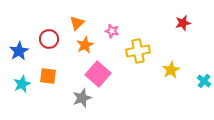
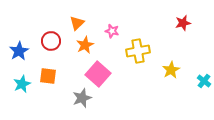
red circle: moved 2 px right, 2 px down
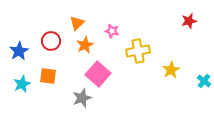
red star: moved 6 px right, 2 px up
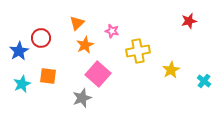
red circle: moved 10 px left, 3 px up
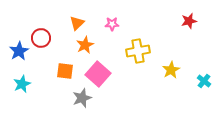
pink star: moved 7 px up; rotated 16 degrees counterclockwise
orange square: moved 17 px right, 5 px up
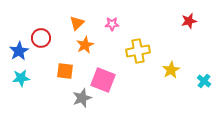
pink square: moved 5 px right, 6 px down; rotated 20 degrees counterclockwise
cyan star: moved 1 px left, 6 px up; rotated 18 degrees clockwise
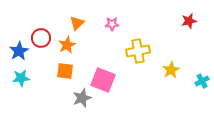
orange star: moved 18 px left
cyan cross: moved 2 px left; rotated 24 degrees clockwise
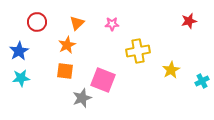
red circle: moved 4 px left, 16 px up
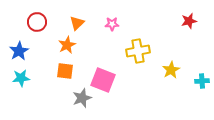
cyan cross: rotated 24 degrees clockwise
